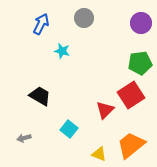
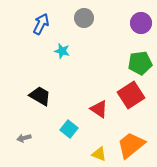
red triangle: moved 6 px left, 1 px up; rotated 42 degrees counterclockwise
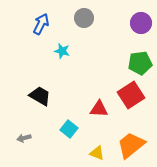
red triangle: rotated 30 degrees counterclockwise
yellow triangle: moved 2 px left, 1 px up
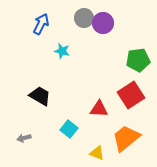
purple circle: moved 38 px left
green pentagon: moved 2 px left, 3 px up
orange trapezoid: moved 5 px left, 7 px up
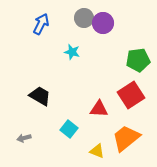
cyan star: moved 10 px right, 1 px down
yellow triangle: moved 2 px up
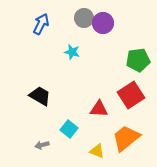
gray arrow: moved 18 px right, 7 px down
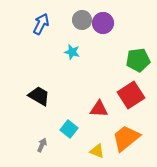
gray circle: moved 2 px left, 2 px down
black trapezoid: moved 1 px left
gray arrow: rotated 128 degrees clockwise
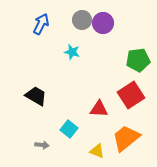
black trapezoid: moved 3 px left
gray arrow: rotated 72 degrees clockwise
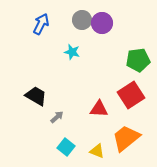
purple circle: moved 1 px left
cyan square: moved 3 px left, 18 px down
gray arrow: moved 15 px right, 28 px up; rotated 48 degrees counterclockwise
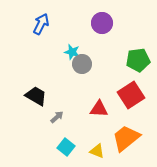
gray circle: moved 44 px down
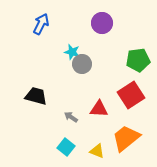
black trapezoid: rotated 15 degrees counterclockwise
gray arrow: moved 14 px right; rotated 104 degrees counterclockwise
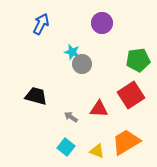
orange trapezoid: moved 4 px down; rotated 8 degrees clockwise
